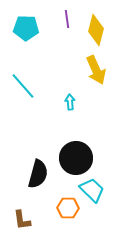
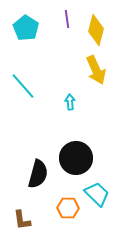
cyan pentagon: rotated 30 degrees clockwise
cyan trapezoid: moved 5 px right, 4 px down
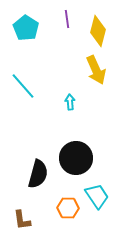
yellow diamond: moved 2 px right, 1 px down
cyan trapezoid: moved 2 px down; rotated 12 degrees clockwise
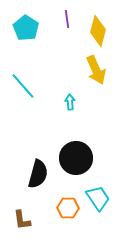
cyan trapezoid: moved 1 px right, 2 px down
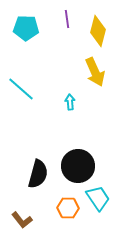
cyan pentagon: rotated 30 degrees counterclockwise
yellow arrow: moved 1 px left, 2 px down
cyan line: moved 2 px left, 3 px down; rotated 8 degrees counterclockwise
black circle: moved 2 px right, 8 px down
brown L-shape: rotated 30 degrees counterclockwise
